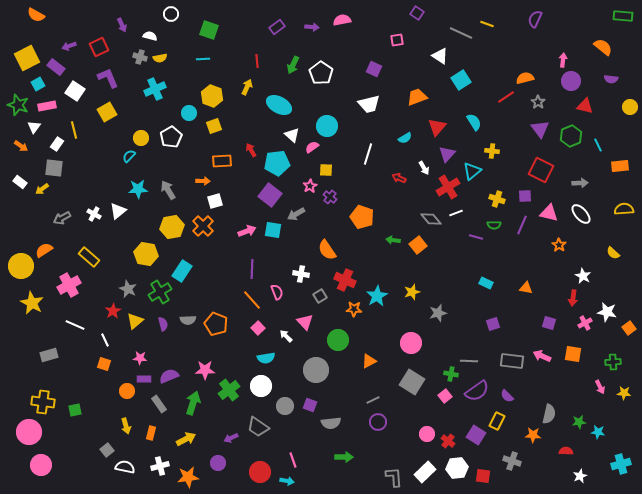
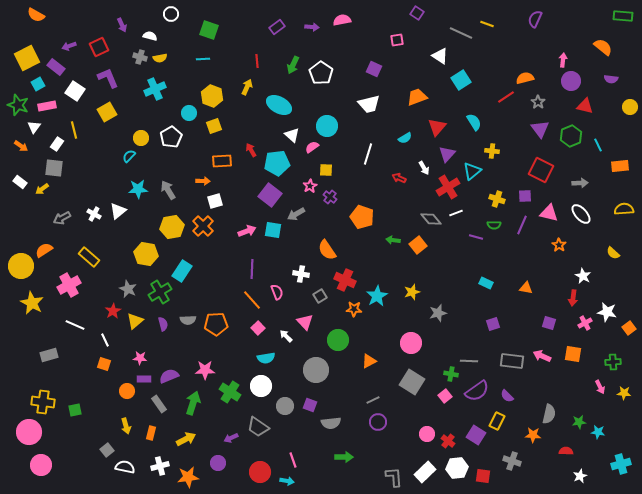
orange pentagon at (216, 324): rotated 25 degrees counterclockwise
green cross at (229, 390): moved 1 px right, 2 px down; rotated 20 degrees counterclockwise
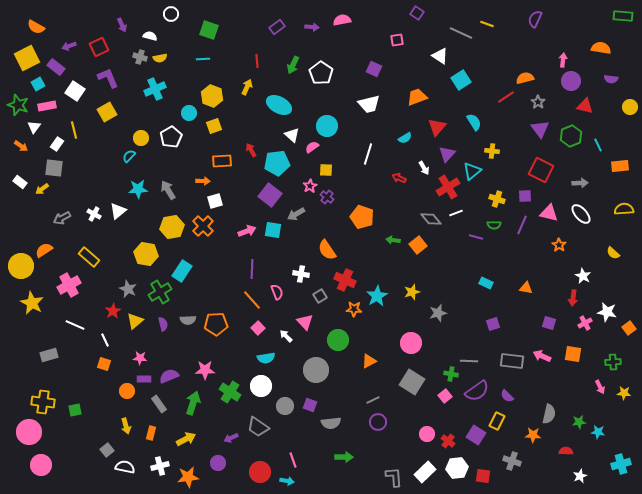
orange semicircle at (36, 15): moved 12 px down
orange semicircle at (603, 47): moved 2 px left, 1 px down; rotated 30 degrees counterclockwise
purple cross at (330, 197): moved 3 px left
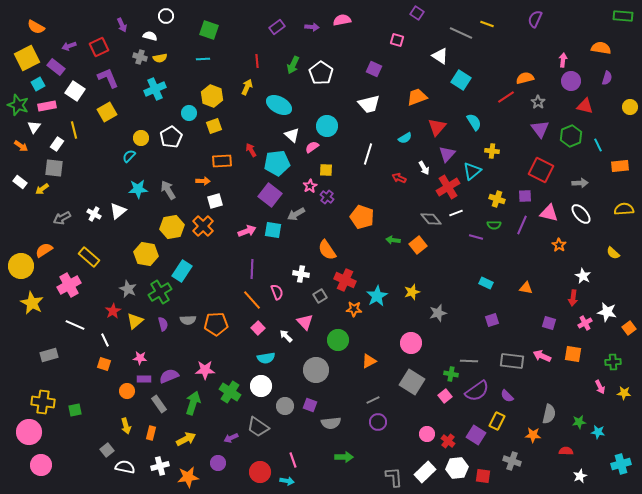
white circle at (171, 14): moved 5 px left, 2 px down
pink square at (397, 40): rotated 24 degrees clockwise
purple semicircle at (611, 79): moved 4 px left, 1 px up; rotated 80 degrees counterclockwise
cyan square at (461, 80): rotated 24 degrees counterclockwise
purple square at (493, 324): moved 1 px left, 4 px up
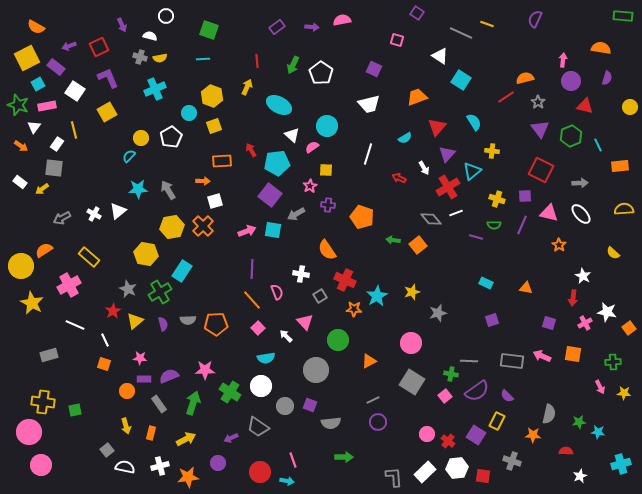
purple cross at (327, 197): moved 1 px right, 8 px down; rotated 32 degrees counterclockwise
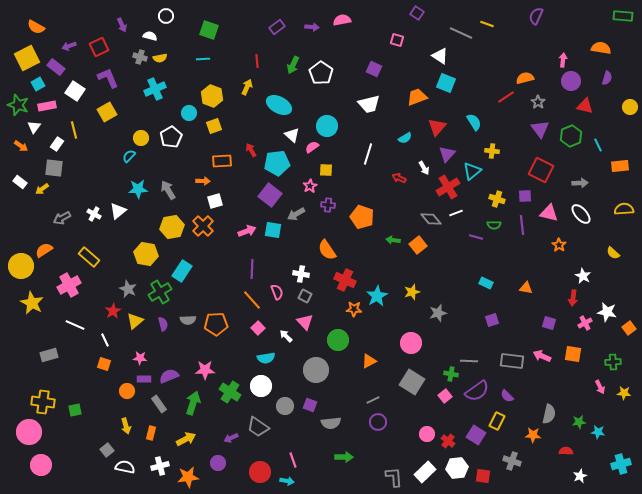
purple semicircle at (535, 19): moved 1 px right, 3 px up
cyan square at (461, 80): moved 15 px left, 3 px down; rotated 12 degrees counterclockwise
purple line at (522, 225): rotated 30 degrees counterclockwise
gray square at (320, 296): moved 15 px left; rotated 32 degrees counterclockwise
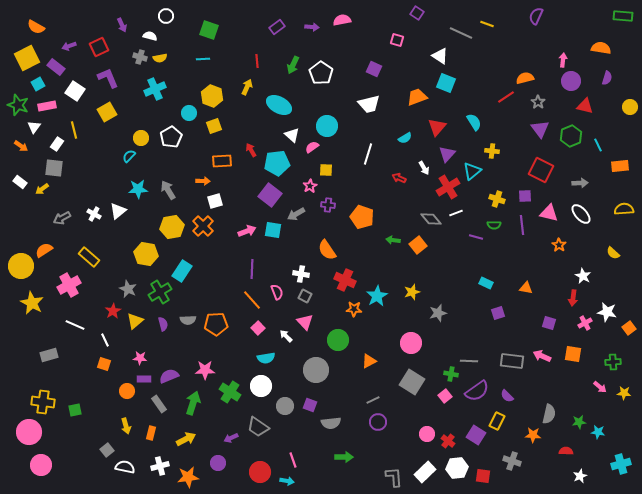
purple square at (492, 320): moved 6 px right, 7 px up
pink arrow at (600, 387): rotated 24 degrees counterclockwise
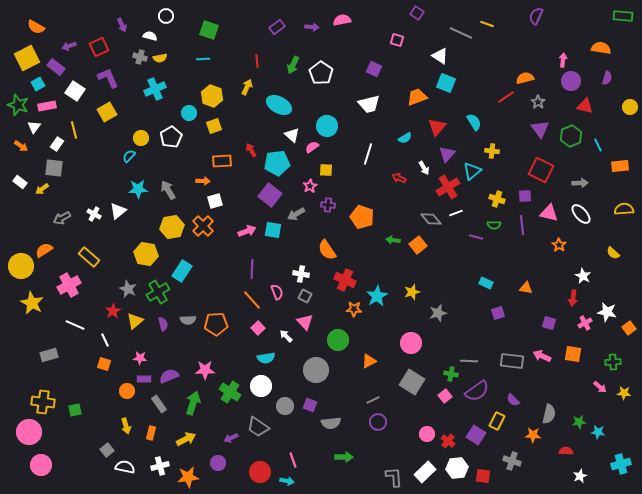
green cross at (160, 292): moved 2 px left
purple semicircle at (507, 396): moved 6 px right, 4 px down
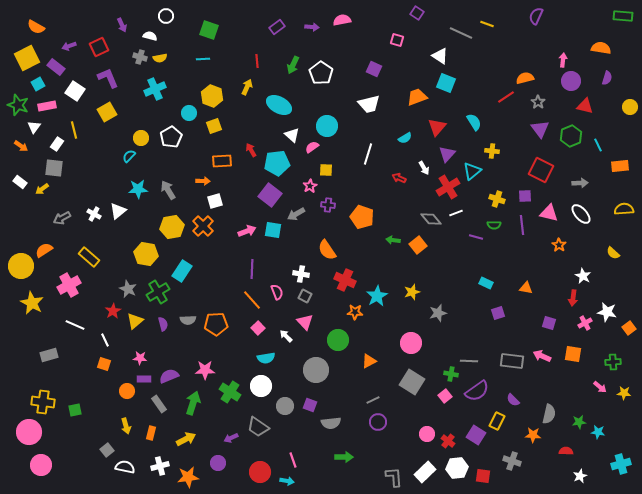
orange star at (354, 309): moved 1 px right, 3 px down
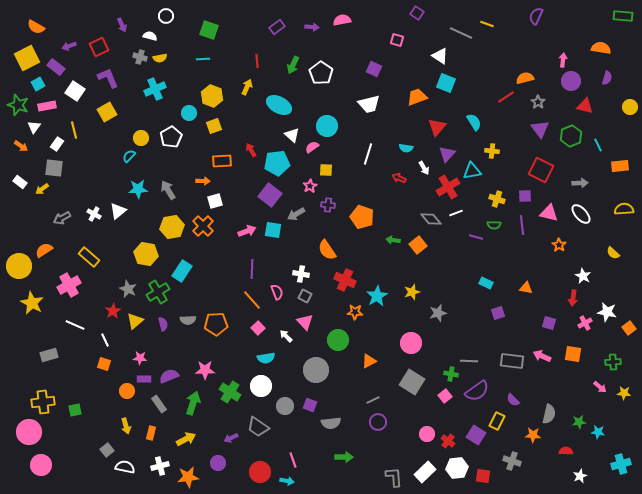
cyan semicircle at (405, 138): moved 1 px right, 10 px down; rotated 40 degrees clockwise
cyan triangle at (472, 171): rotated 30 degrees clockwise
yellow circle at (21, 266): moved 2 px left
yellow cross at (43, 402): rotated 15 degrees counterclockwise
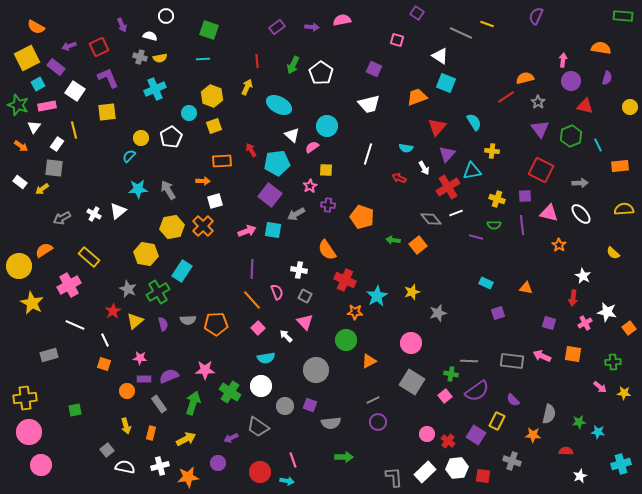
yellow square at (107, 112): rotated 24 degrees clockwise
white cross at (301, 274): moved 2 px left, 4 px up
green circle at (338, 340): moved 8 px right
yellow cross at (43, 402): moved 18 px left, 4 px up
